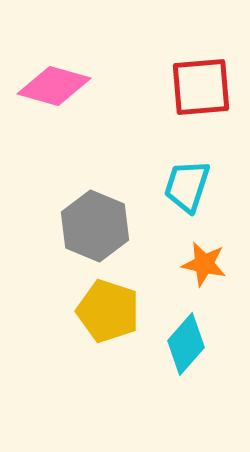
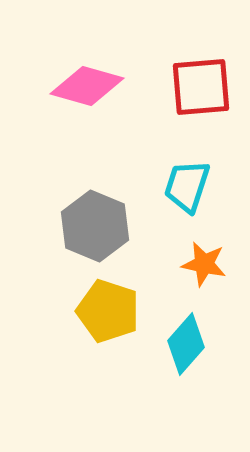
pink diamond: moved 33 px right
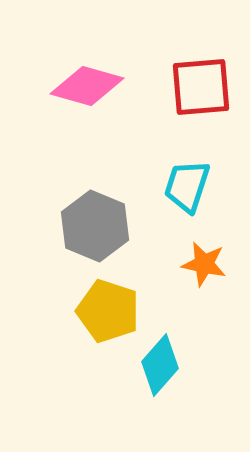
cyan diamond: moved 26 px left, 21 px down
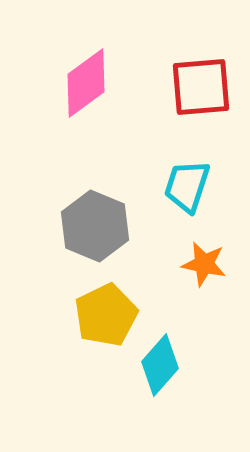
pink diamond: moved 1 px left, 3 px up; rotated 52 degrees counterclockwise
yellow pentagon: moved 2 px left, 4 px down; rotated 28 degrees clockwise
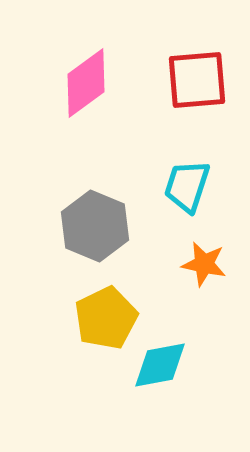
red square: moved 4 px left, 7 px up
yellow pentagon: moved 3 px down
cyan diamond: rotated 38 degrees clockwise
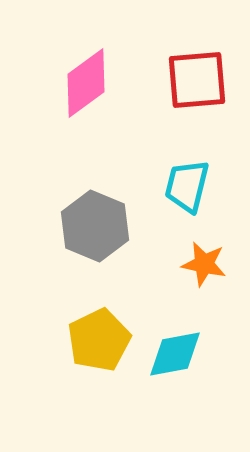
cyan trapezoid: rotated 4 degrees counterclockwise
yellow pentagon: moved 7 px left, 22 px down
cyan diamond: moved 15 px right, 11 px up
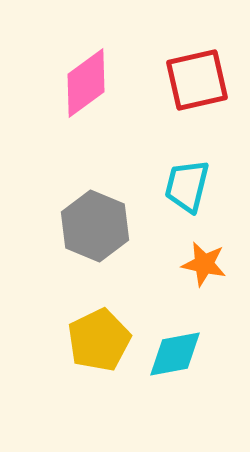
red square: rotated 8 degrees counterclockwise
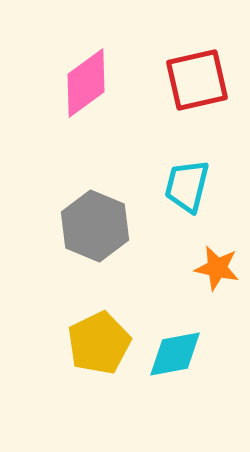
orange star: moved 13 px right, 4 px down
yellow pentagon: moved 3 px down
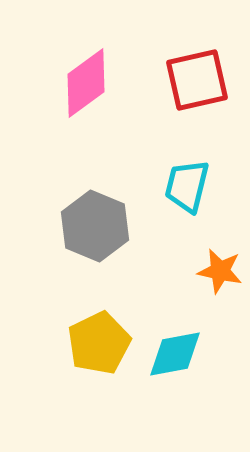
orange star: moved 3 px right, 3 px down
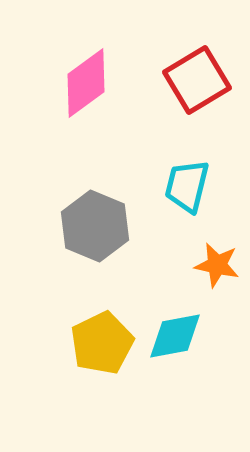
red square: rotated 18 degrees counterclockwise
orange star: moved 3 px left, 6 px up
yellow pentagon: moved 3 px right
cyan diamond: moved 18 px up
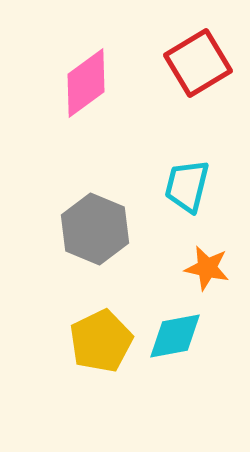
red square: moved 1 px right, 17 px up
gray hexagon: moved 3 px down
orange star: moved 10 px left, 3 px down
yellow pentagon: moved 1 px left, 2 px up
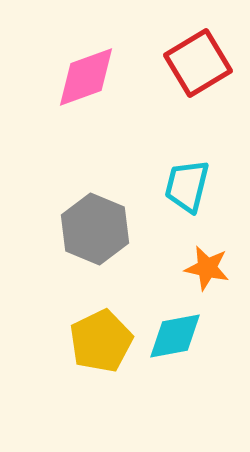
pink diamond: moved 6 px up; rotated 16 degrees clockwise
